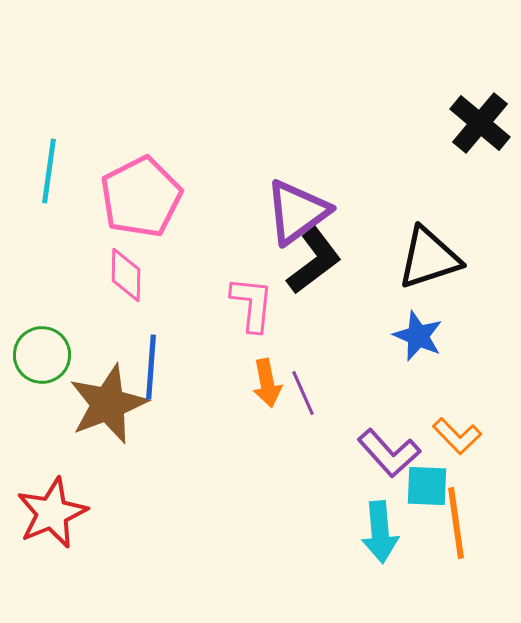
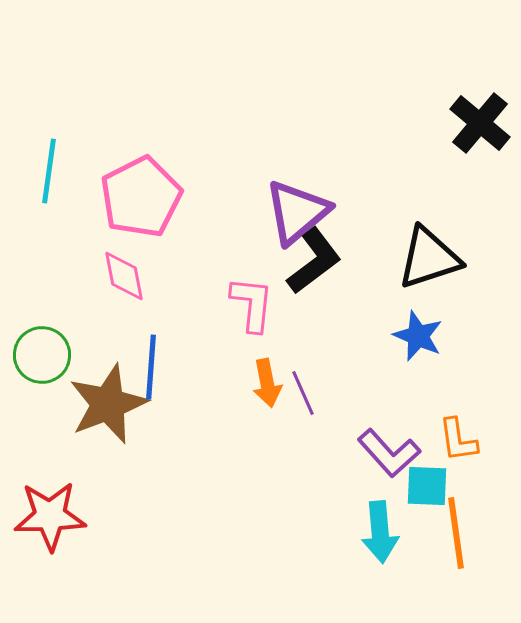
purple triangle: rotated 4 degrees counterclockwise
pink diamond: moved 2 px left, 1 px down; rotated 12 degrees counterclockwise
orange L-shape: moved 1 px right, 4 px down; rotated 36 degrees clockwise
red star: moved 2 px left, 3 px down; rotated 22 degrees clockwise
orange line: moved 10 px down
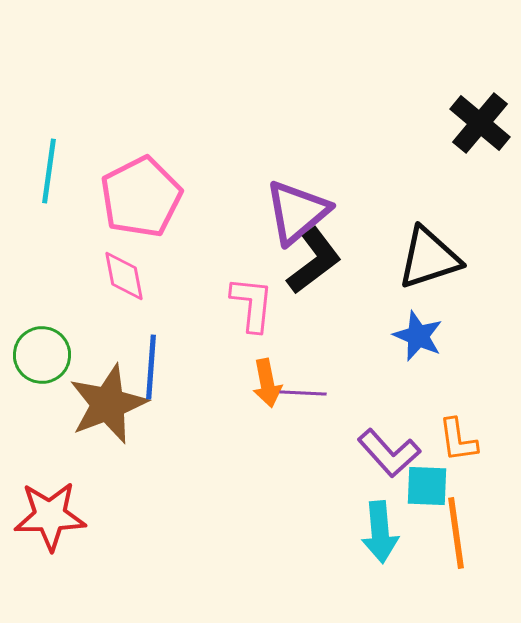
purple line: rotated 63 degrees counterclockwise
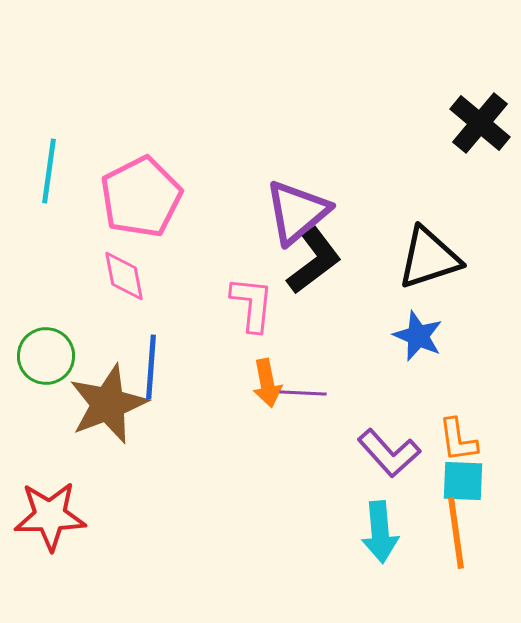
green circle: moved 4 px right, 1 px down
cyan square: moved 36 px right, 5 px up
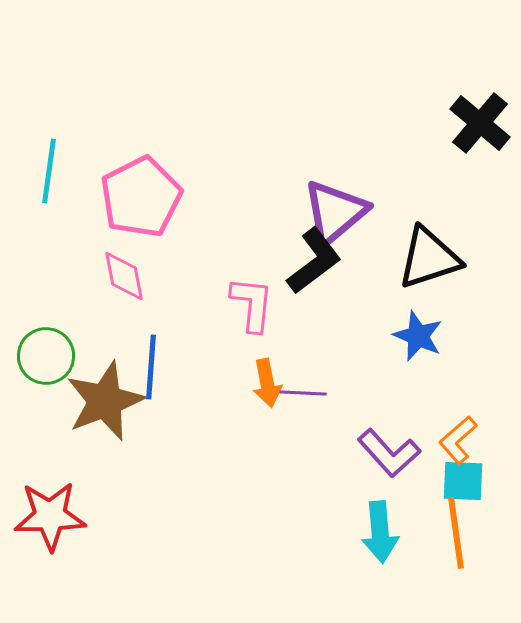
purple triangle: moved 38 px right
brown star: moved 3 px left, 3 px up
orange L-shape: rotated 57 degrees clockwise
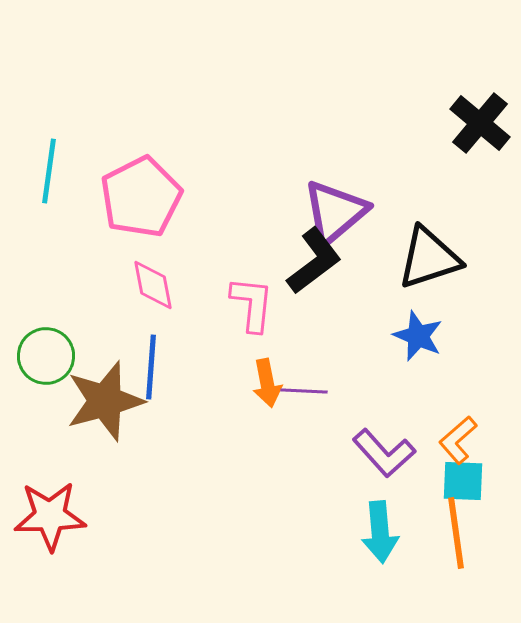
pink diamond: moved 29 px right, 9 px down
purple line: moved 1 px right, 2 px up
brown star: rotated 6 degrees clockwise
purple L-shape: moved 5 px left
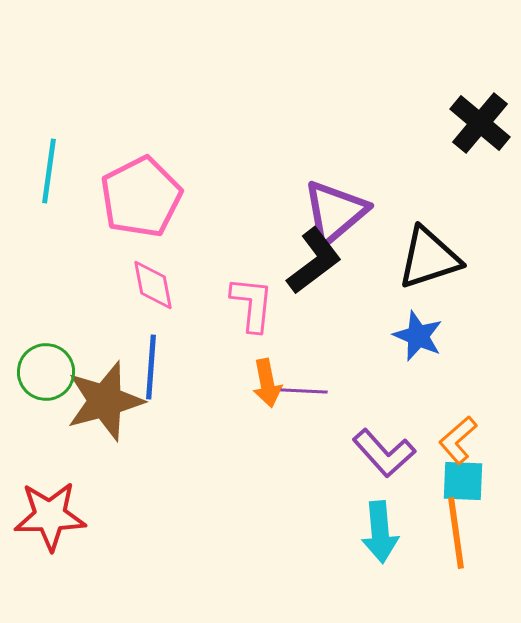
green circle: moved 16 px down
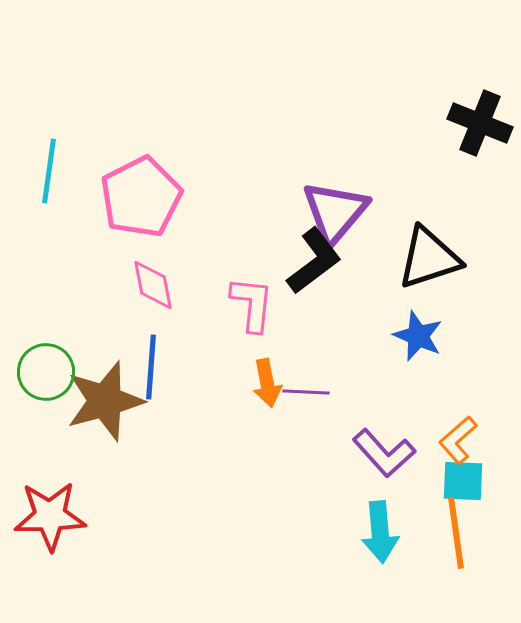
black cross: rotated 18 degrees counterclockwise
purple triangle: rotated 10 degrees counterclockwise
purple line: moved 2 px right, 1 px down
